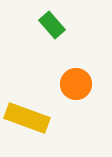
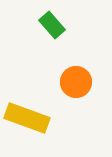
orange circle: moved 2 px up
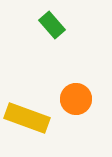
orange circle: moved 17 px down
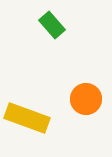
orange circle: moved 10 px right
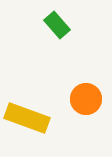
green rectangle: moved 5 px right
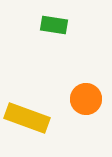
green rectangle: moved 3 px left; rotated 40 degrees counterclockwise
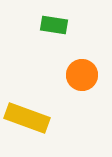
orange circle: moved 4 px left, 24 px up
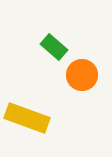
green rectangle: moved 22 px down; rotated 32 degrees clockwise
